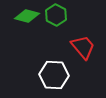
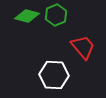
green hexagon: rotated 10 degrees clockwise
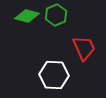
red trapezoid: moved 1 px right, 1 px down; rotated 16 degrees clockwise
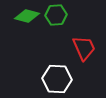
green hexagon: rotated 20 degrees clockwise
white hexagon: moved 3 px right, 4 px down
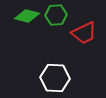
red trapezoid: moved 15 px up; rotated 88 degrees clockwise
white hexagon: moved 2 px left, 1 px up
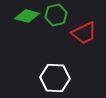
green hexagon: rotated 10 degrees counterclockwise
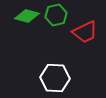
red trapezoid: moved 1 px right, 1 px up
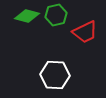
white hexagon: moved 3 px up
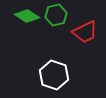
green diamond: rotated 20 degrees clockwise
white hexagon: moved 1 px left; rotated 16 degrees clockwise
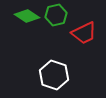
red trapezoid: moved 1 px left, 1 px down
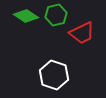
green diamond: moved 1 px left
red trapezoid: moved 2 px left
